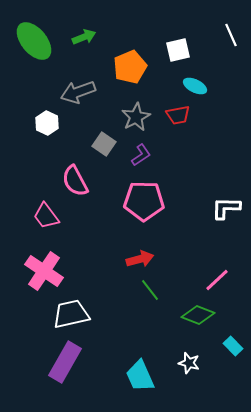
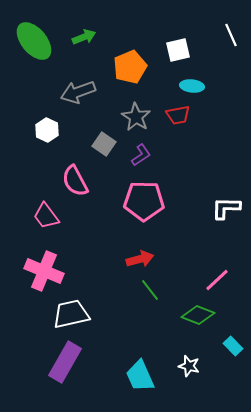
cyan ellipse: moved 3 px left; rotated 20 degrees counterclockwise
gray star: rotated 12 degrees counterclockwise
white hexagon: moved 7 px down
pink cross: rotated 12 degrees counterclockwise
white star: moved 3 px down
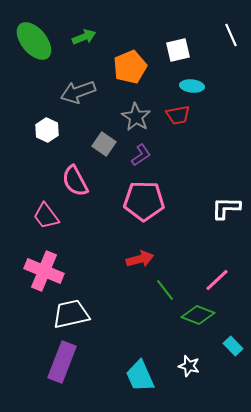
green line: moved 15 px right
purple rectangle: moved 3 px left; rotated 9 degrees counterclockwise
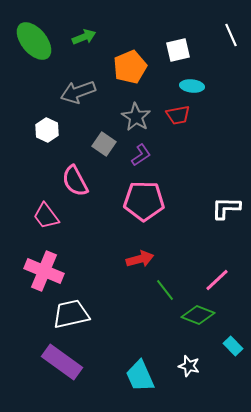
purple rectangle: rotated 75 degrees counterclockwise
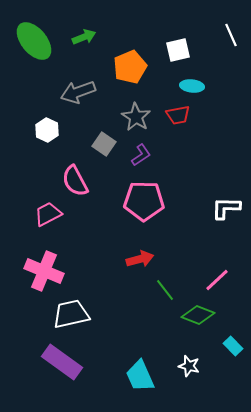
pink trapezoid: moved 2 px right, 2 px up; rotated 100 degrees clockwise
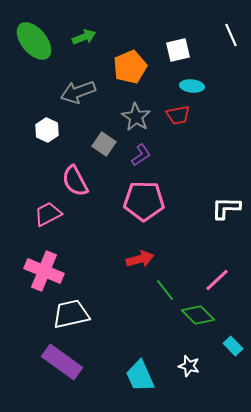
green diamond: rotated 24 degrees clockwise
